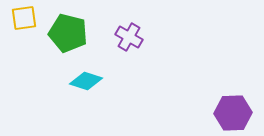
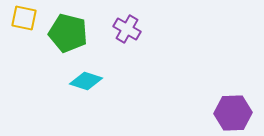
yellow square: rotated 20 degrees clockwise
purple cross: moved 2 px left, 8 px up
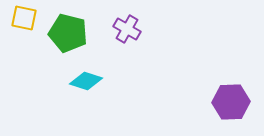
purple hexagon: moved 2 px left, 11 px up
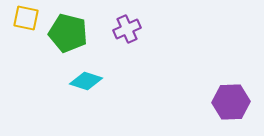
yellow square: moved 2 px right
purple cross: rotated 36 degrees clockwise
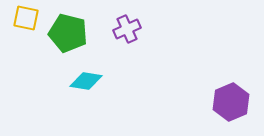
cyan diamond: rotated 8 degrees counterclockwise
purple hexagon: rotated 21 degrees counterclockwise
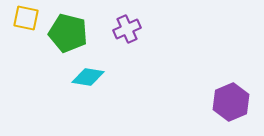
cyan diamond: moved 2 px right, 4 px up
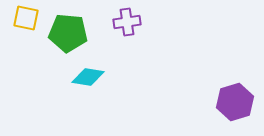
purple cross: moved 7 px up; rotated 16 degrees clockwise
green pentagon: rotated 9 degrees counterclockwise
purple hexagon: moved 4 px right; rotated 6 degrees clockwise
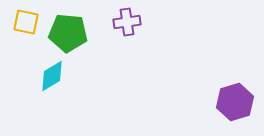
yellow square: moved 4 px down
cyan diamond: moved 36 px left, 1 px up; rotated 40 degrees counterclockwise
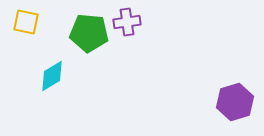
green pentagon: moved 21 px right
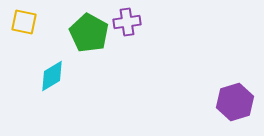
yellow square: moved 2 px left
green pentagon: rotated 24 degrees clockwise
